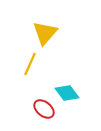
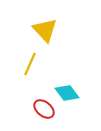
yellow triangle: moved 3 px up; rotated 24 degrees counterclockwise
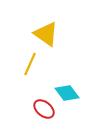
yellow triangle: moved 1 px right, 4 px down; rotated 12 degrees counterclockwise
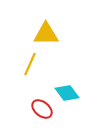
yellow triangle: rotated 36 degrees counterclockwise
red ellipse: moved 2 px left
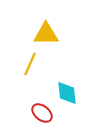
cyan diamond: rotated 30 degrees clockwise
red ellipse: moved 4 px down
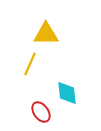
red ellipse: moved 1 px left, 1 px up; rotated 15 degrees clockwise
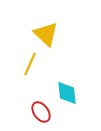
yellow triangle: rotated 44 degrees clockwise
